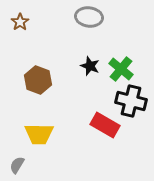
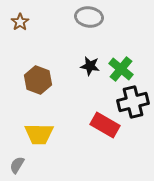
black star: rotated 12 degrees counterclockwise
black cross: moved 2 px right, 1 px down; rotated 28 degrees counterclockwise
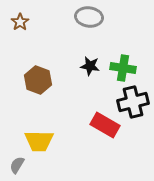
green cross: moved 2 px right, 1 px up; rotated 30 degrees counterclockwise
yellow trapezoid: moved 7 px down
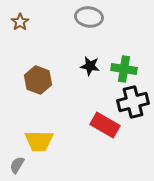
green cross: moved 1 px right, 1 px down
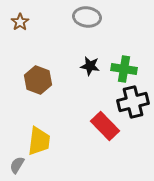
gray ellipse: moved 2 px left
red rectangle: moved 1 px down; rotated 16 degrees clockwise
yellow trapezoid: rotated 84 degrees counterclockwise
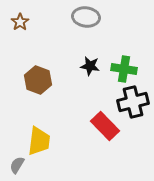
gray ellipse: moved 1 px left
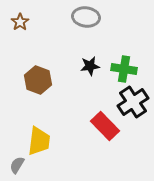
black star: rotated 18 degrees counterclockwise
black cross: rotated 20 degrees counterclockwise
